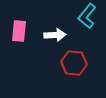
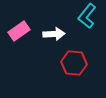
pink rectangle: rotated 50 degrees clockwise
white arrow: moved 1 px left, 1 px up
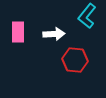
pink rectangle: moved 1 px left, 1 px down; rotated 55 degrees counterclockwise
red hexagon: moved 1 px right, 3 px up
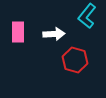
red hexagon: rotated 10 degrees clockwise
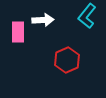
white arrow: moved 11 px left, 14 px up
red hexagon: moved 8 px left; rotated 20 degrees clockwise
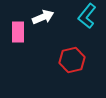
white arrow: moved 3 px up; rotated 20 degrees counterclockwise
red hexagon: moved 5 px right; rotated 10 degrees clockwise
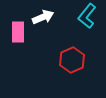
red hexagon: rotated 10 degrees counterclockwise
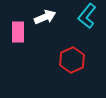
white arrow: moved 2 px right
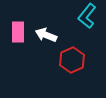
white arrow: moved 1 px right, 18 px down; rotated 135 degrees counterclockwise
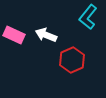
cyan L-shape: moved 1 px right, 1 px down
pink rectangle: moved 4 px left, 3 px down; rotated 65 degrees counterclockwise
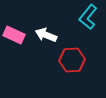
red hexagon: rotated 20 degrees clockwise
